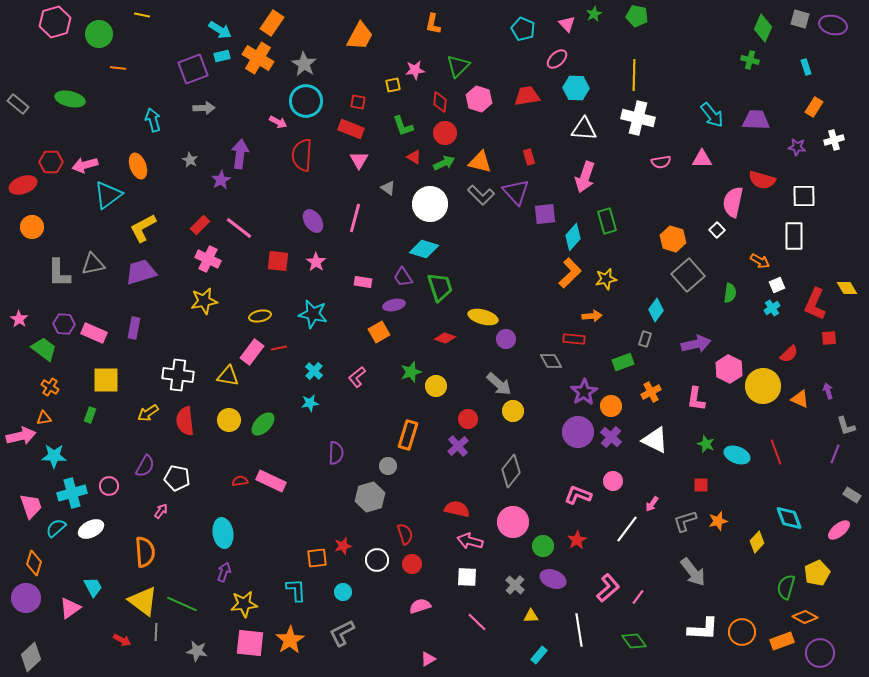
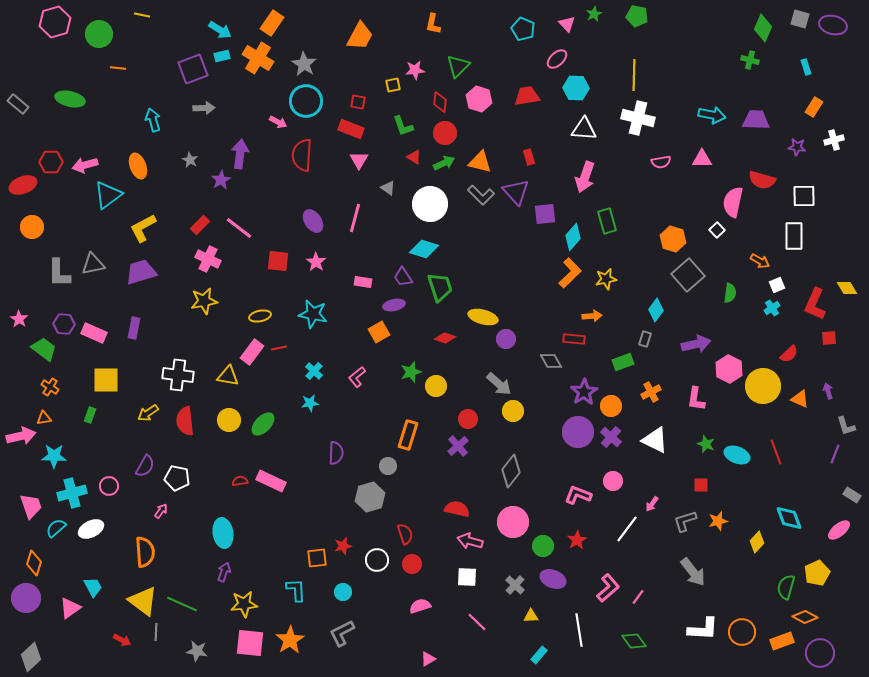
cyan arrow at (712, 115): rotated 40 degrees counterclockwise
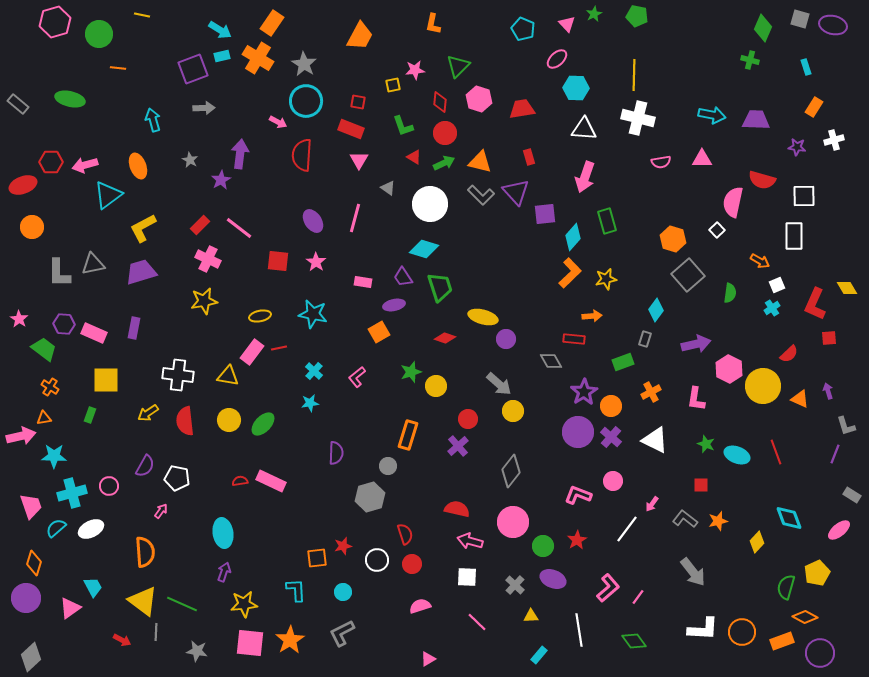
red trapezoid at (527, 96): moved 5 px left, 13 px down
gray L-shape at (685, 521): moved 2 px up; rotated 55 degrees clockwise
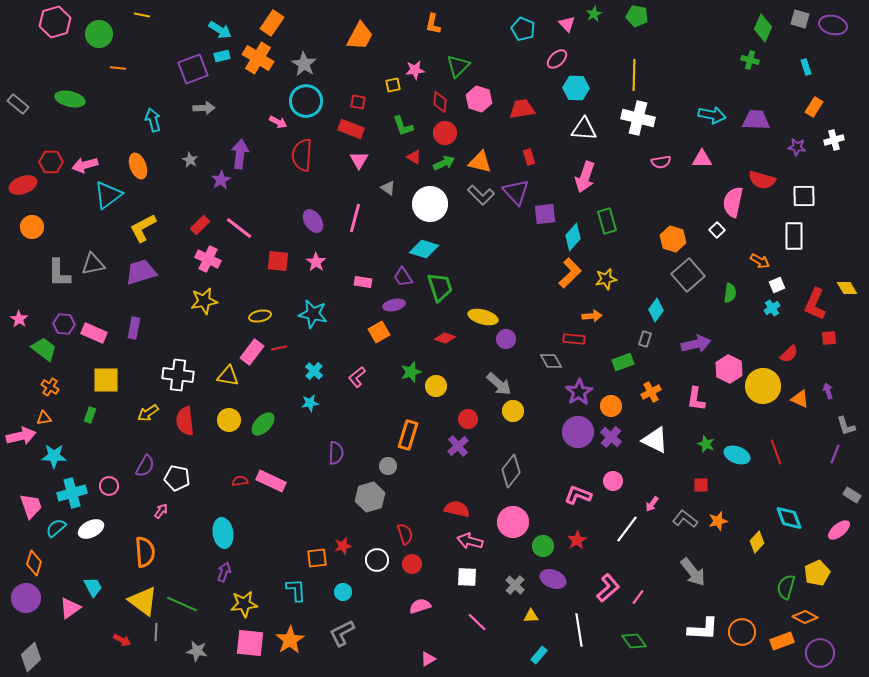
purple star at (584, 392): moved 5 px left
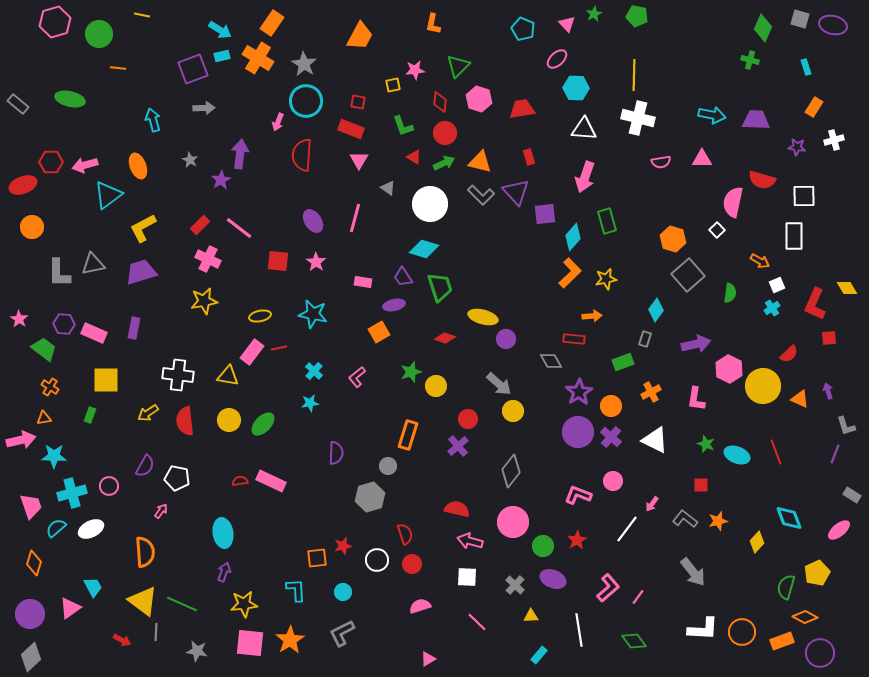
pink arrow at (278, 122): rotated 84 degrees clockwise
pink arrow at (21, 436): moved 4 px down
purple circle at (26, 598): moved 4 px right, 16 px down
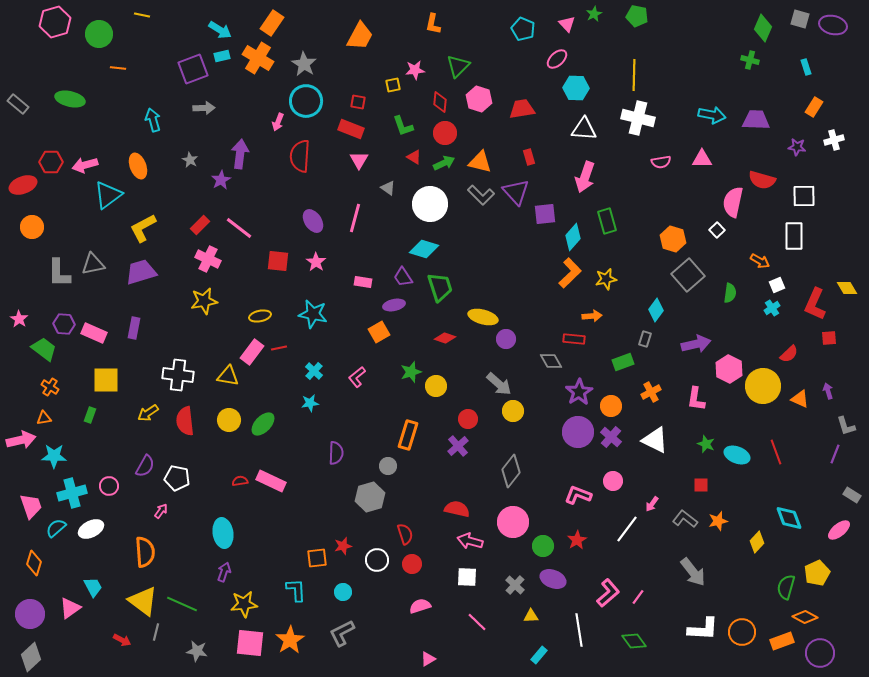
red semicircle at (302, 155): moved 2 px left, 1 px down
pink L-shape at (608, 588): moved 5 px down
gray line at (156, 632): rotated 12 degrees clockwise
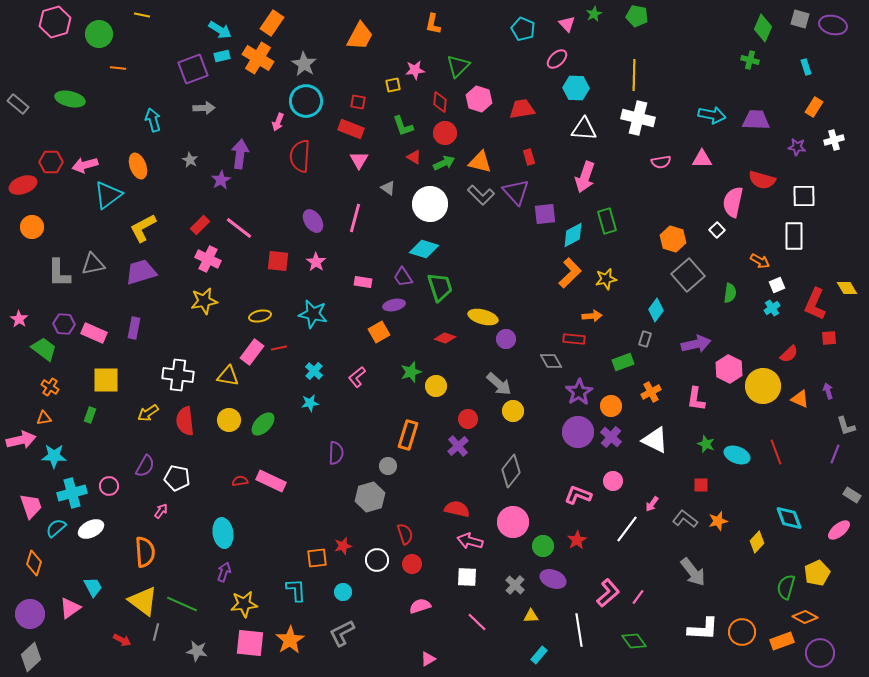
cyan diamond at (573, 237): moved 2 px up; rotated 20 degrees clockwise
